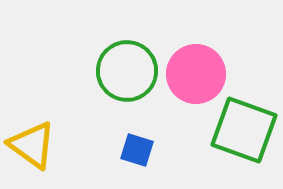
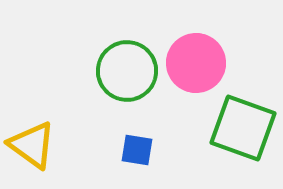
pink circle: moved 11 px up
green square: moved 1 px left, 2 px up
blue square: rotated 8 degrees counterclockwise
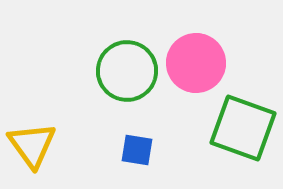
yellow triangle: rotated 18 degrees clockwise
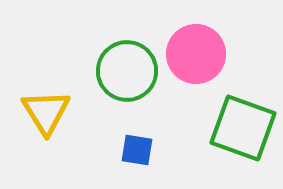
pink circle: moved 9 px up
yellow triangle: moved 14 px right, 33 px up; rotated 4 degrees clockwise
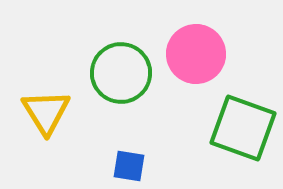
green circle: moved 6 px left, 2 px down
blue square: moved 8 px left, 16 px down
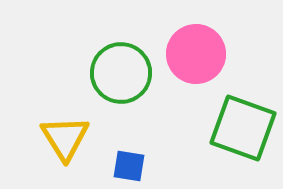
yellow triangle: moved 19 px right, 26 px down
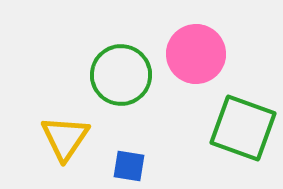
green circle: moved 2 px down
yellow triangle: rotated 6 degrees clockwise
